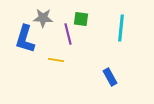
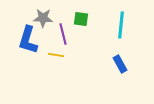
cyan line: moved 3 px up
purple line: moved 5 px left
blue L-shape: moved 3 px right, 1 px down
yellow line: moved 5 px up
blue rectangle: moved 10 px right, 13 px up
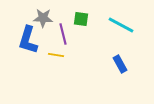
cyan line: rotated 68 degrees counterclockwise
